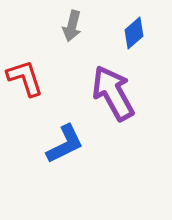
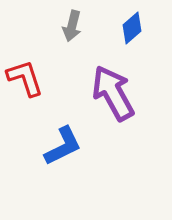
blue diamond: moved 2 px left, 5 px up
blue L-shape: moved 2 px left, 2 px down
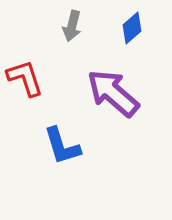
purple arrow: rotated 20 degrees counterclockwise
blue L-shape: moved 1 px left; rotated 99 degrees clockwise
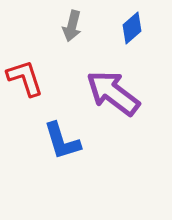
purple arrow: rotated 4 degrees counterclockwise
blue L-shape: moved 5 px up
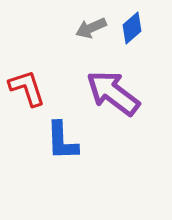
gray arrow: moved 19 px right, 2 px down; rotated 52 degrees clockwise
red L-shape: moved 2 px right, 10 px down
blue L-shape: rotated 15 degrees clockwise
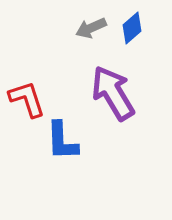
red L-shape: moved 11 px down
purple arrow: rotated 22 degrees clockwise
